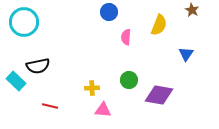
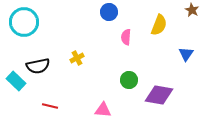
yellow cross: moved 15 px left, 30 px up; rotated 24 degrees counterclockwise
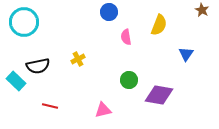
brown star: moved 10 px right
pink semicircle: rotated 14 degrees counterclockwise
yellow cross: moved 1 px right, 1 px down
pink triangle: rotated 18 degrees counterclockwise
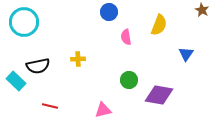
yellow cross: rotated 24 degrees clockwise
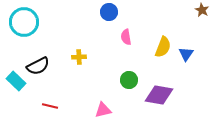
yellow semicircle: moved 4 px right, 22 px down
yellow cross: moved 1 px right, 2 px up
black semicircle: rotated 15 degrees counterclockwise
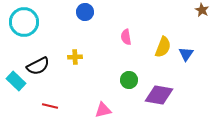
blue circle: moved 24 px left
yellow cross: moved 4 px left
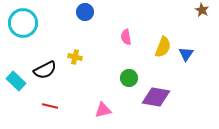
cyan circle: moved 1 px left, 1 px down
yellow cross: rotated 16 degrees clockwise
black semicircle: moved 7 px right, 4 px down
green circle: moved 2 px up
purple diamond: moved 3 px left, 2 px down
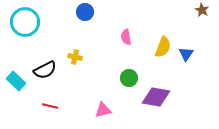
cyan circle: moved 2 px right, 1 px up
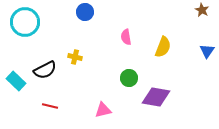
blue triangle: moved 21 px right, 3 px up
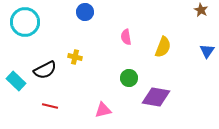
brown star: moved 1 px left
